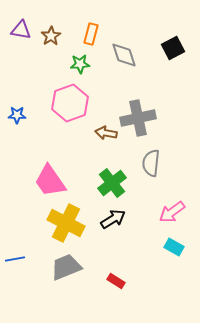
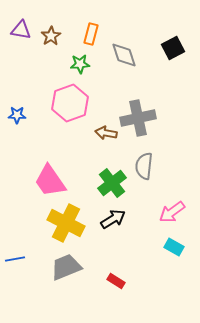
gray semicircle: moved 7 px left, 3 px down
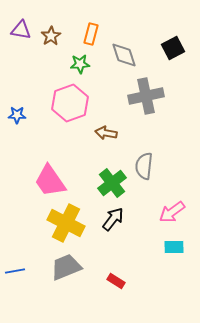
gray cross: moved 8 px right, 22 px up
black arrow: rotated 20 degrees counterclockwise
cyan rectangle: rotated 30 degrees counterclockwise
blue line: moved 12 px down
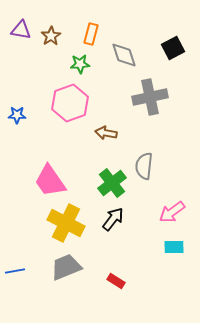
gray cross: moved 4 px right, 1 px down
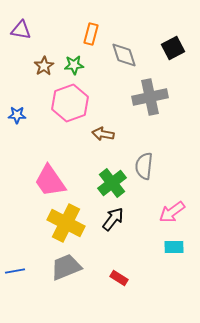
brown star: moved 7 px left, 30 px down
green star: moved 6 px left, 1 px down
brown arrow: moved 3 px left, 1 px down
red rectangle: moved 3 px right, 3 px up
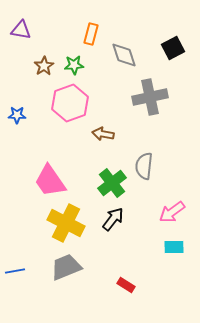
red rectangle: moved 7 px right, 7 px down
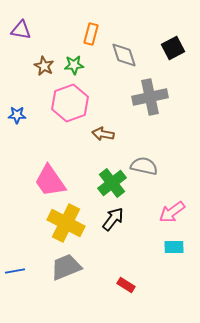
brown star: rotated 12 degrees counterclockwise
gray semicircle: rotated 96 degrees clockwise
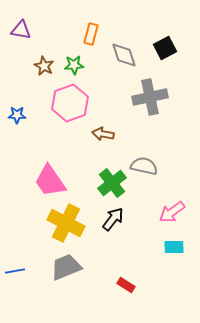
black square: moved 8 px left
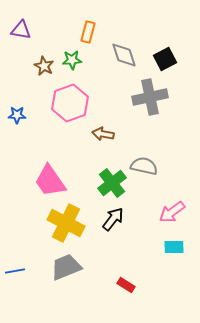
orange rectangle: moved 3 px left, 2 px up
black square: moved 11 px down
green star: moved 2 px left, 5 px up
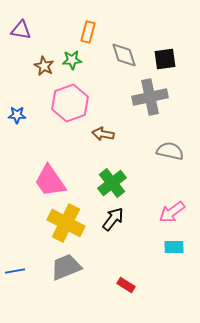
black square: rotated 20 degrees clockwise
gray semicircle: moved 26 px right, 15 px up
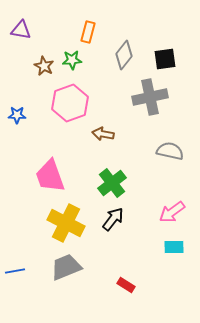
gray diamond: rotated 56 degrees clockwise
pink trapezoid: moved 5 px up; rotated 15 degrees clockwise
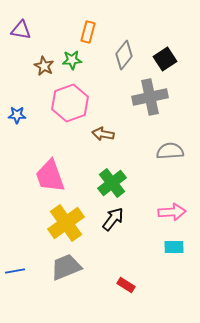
black square: rotated 25 degrees counterclockwise
gray semicircle: rotated 16 degrees counterclockwise
pink arrow: rotated 148 degrees counterclockwise
yellow cross: rotated 27 degrees clockwise
